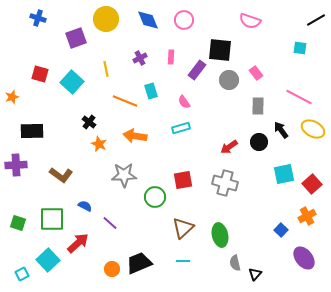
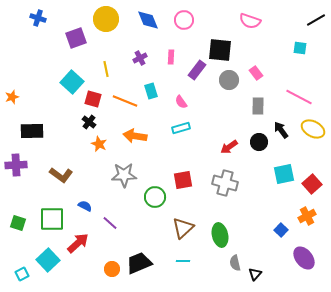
red square at (40, 74): moved 53 px right, 25 px down
pink semicircle at (184, 102): moved 3 px left
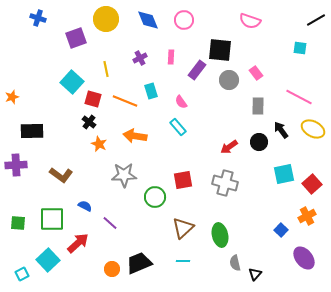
cyan rectangle at (181, 128): moved 3 px left, 1 px up; rotated 66 degrees clockwise
green square at (18, 223): rotated 14 degrees counterclockwise
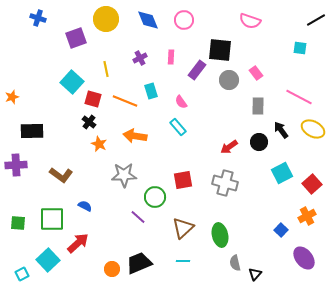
cyan square at (284, 174): moved 2 px left, 1 px up; rotated 15 degrees counterclockwise
purple line at (110, 223): moved 28 px right, 6 px up
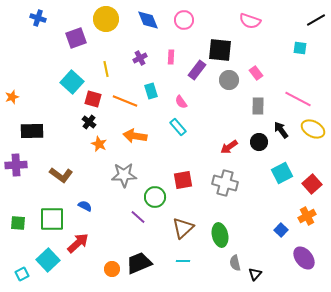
pink line at (299, 97): moved 1 px left, 2 px down
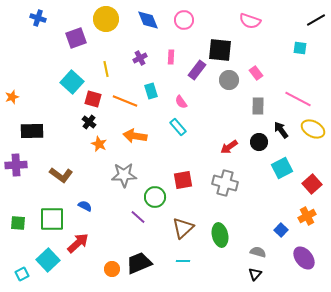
cyan square at (282, 173): moved 5 px up
gray semicircle at (235, 263): moved 23 px right, 11 px up; rotated 119 degrees clockwise
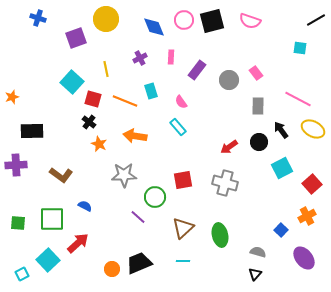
blue diamond at (148, 20): moved 6 px right, 7 px down
black square at (220, 50): moved 8 px left, 29 px up; rotated 20 degrees counterclockwise
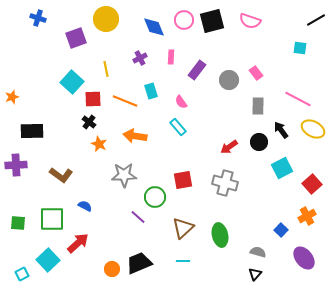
red square at (93, 99): rotated 18 degrees counterclockwise
